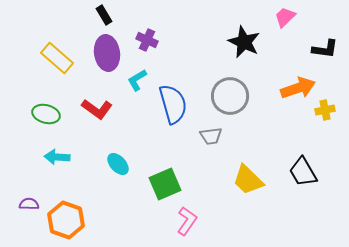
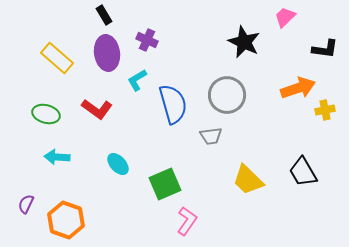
gray circle: moved 3 px left, 1 px up
purple semicircle: moved 3 px left; rotated 66 degrees counterclockwise
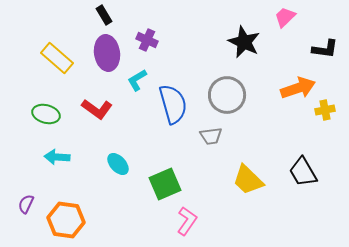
orange hexagon: rotated 12 degrees counterclockwise
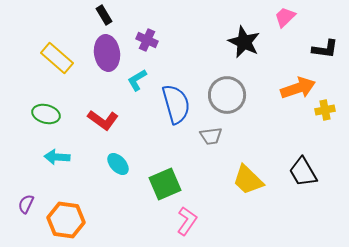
blue semicircle: moved 3 px right
red L-shape: moved 6 px right, 11 px down
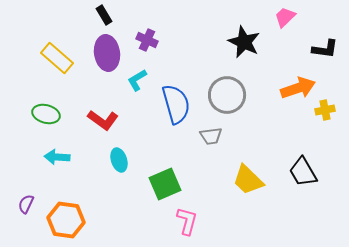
cyan ellipse: moved 1 px right, 4 px up; rotated 25 degrees clockwise
pink L-shape: rotated 20 degrees counterclockwise
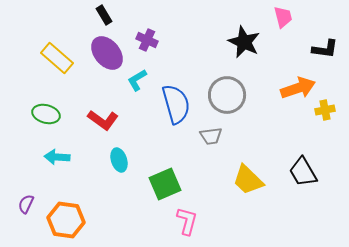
pink trapezoid: moved 2 px left; rotated 120 degrees clockwise
purple ellipse: rotated 32 degrees counterclockwise
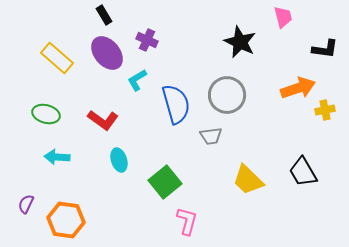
black star: moved 4 px left
green square: moved 2 px up; rotated 16 degrees counterclockwise
